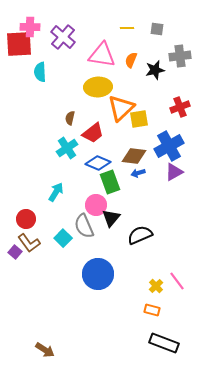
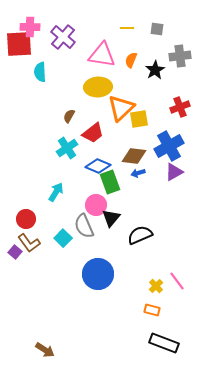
black star: rotated 18 degrees counterclockwise
brown semicircle: moved 1 px left, 2 px up; rotated 16 degrees clockwise
blue diamond: moved 3 px down
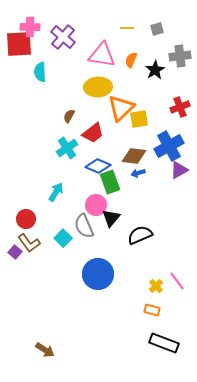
gray square: rotated 24 degrees counterclockwise
purple triangle: moved 5 px right, 2 px up
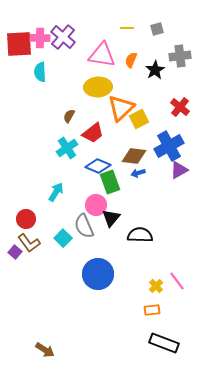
pink cross: moved 10 px right, 11 px down
red cross: rotated 30 degrees counterclockwise
yellow square: rotated 18 degrees counterclockwise
black semicircle: rotated 25 degrees clockwise
orange rectangle: rotated 21 degrees counterclockwise
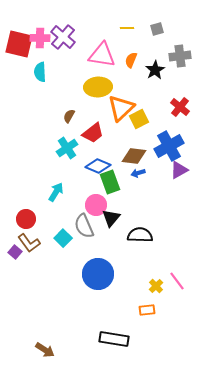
red square: rotated 16 degrees clockwise
orange rectangle: moved 5 px left
black rectangle: moved 50 px left, 4 px up; rotated 12 degrees counterclockwise
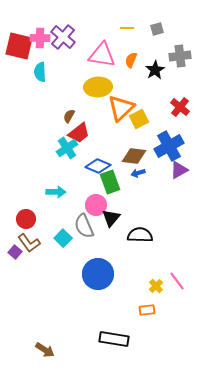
red square: moved 2 px down
red trapezoid: moved 14 px left
cyan arrow: rotated 60 degrees clockwise
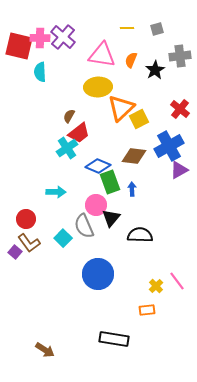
red cross: moved 2 px down
blue arrow: moved 6 px left, 16 px down; rotated 104 degrees clockwise
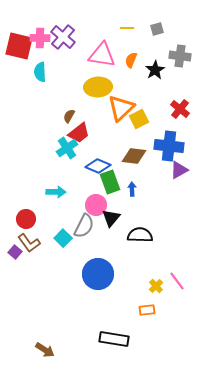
gray cross: rotated 15 degrees clockwise
blue cross: rotated 36 degrees clockwise
gray semicircle: rotated 130 degrees counterclockwise
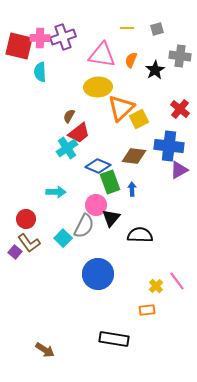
purple cross: rotated 30 degrees clockwise
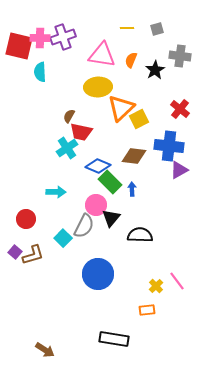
red trapezoid: moved 2 px right, 1 px up; rotated 50 degrees clockwise
green rectangle: rotated 25 degrees counterclockwise
brown L-shape: moved 4 px right, 12 px down; rotated 70 degrees counterclockwise
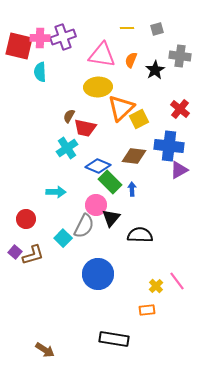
red trapezoid: moved 4 px right, 4 px up
